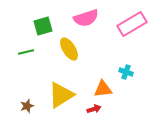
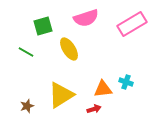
green line: rotated 42 degrees clockwise
cyan cross: moved 10 px down
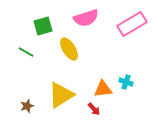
red arrow: rotated 64 degrees clockwise
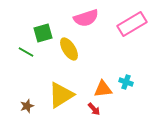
green square: moved 7 px down
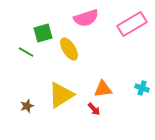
cyan cross: moved 16 px right, 6 px down
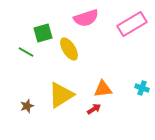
red arrow: rotated 80 degrees counterclockwise
